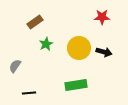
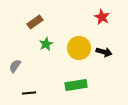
red star: rotated 28 degrees clockwise
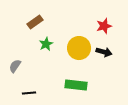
red star: moved 2 px right, 9 px down; rotated 28 degrees clockwise
green rectangle: rotated 15 degrees clockwise
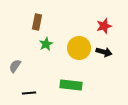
brown rectangle: moved 2 px right; rotated 42 degrees counterclockwise
green rectangle: moved 5 px left
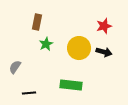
gray semicircle: moved 1 px down
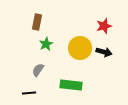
yellow circle: moved 1 px right
gray semicircle: moved 23 px right, 3 px down
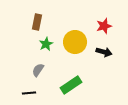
yellow circle: moved 5 px left, 6 px up
green rectangle: rotated 40 degrees counterclockwise
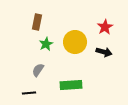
red star: moved 1 px right, 1 px down; rotated 14 degrees counterclockwise
green rectangle: rotated 30 degrees clockwise
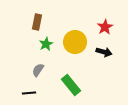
green rectangle: rotated 55 degrees clockwise
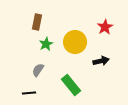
black arrow: moved 3 px left, 9 px down; rotated 28 degrees counterclockwise
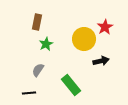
yellow circle: moved 9 px right, 3 px up
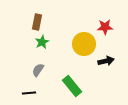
red star: rotated 28 degrees clockwise
yellow circle: moved 5 px down
green star: moved 4 px left, 2 px up
black arrow: moved 5 px right
green rectangle: moved 1 px right, 1 px down
